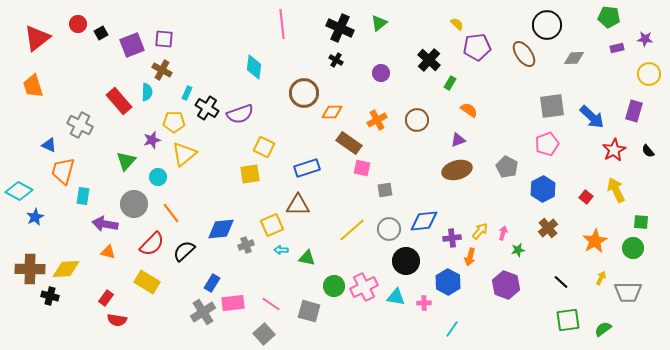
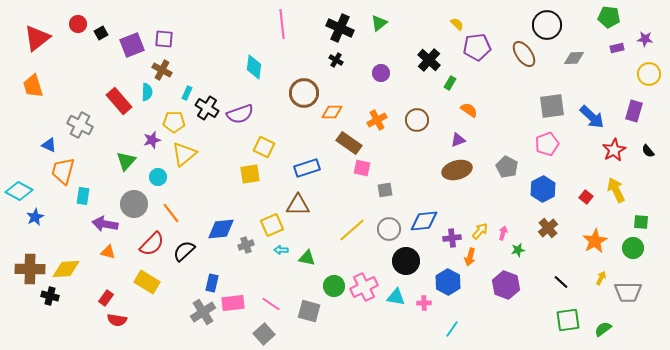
blue rectangle at (212, 283): rotated 18 degrees counterclockwise
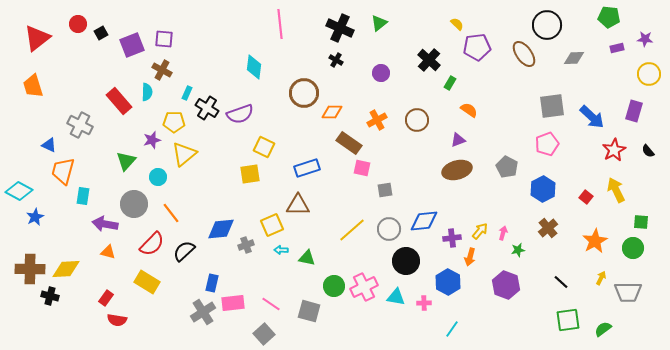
pink line at (282, 24): moved 2 px left
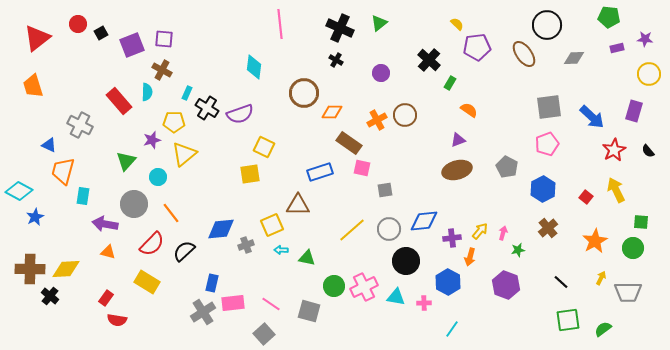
gray square at (552, 106): moved 3 px left, 1 px down
brown circle at (417, 120): moved 12 px left, 5 px up
blue rectangle at (307, 168): moved 13 px right, 4 px down
black cross at (50, 296): rotated 24 degrees clockwise
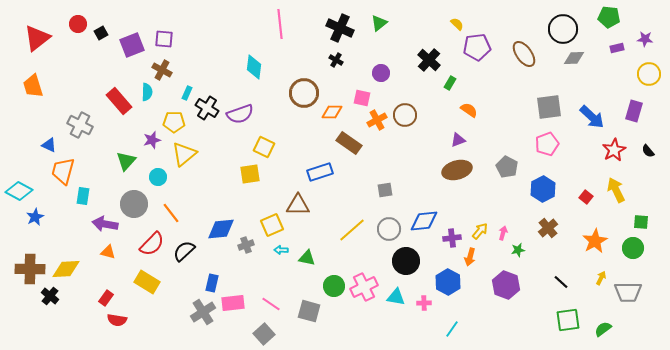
black circle at (547, 25): moved 16 px right, 4 px down
pink square at (362, 168): moved 70 px up
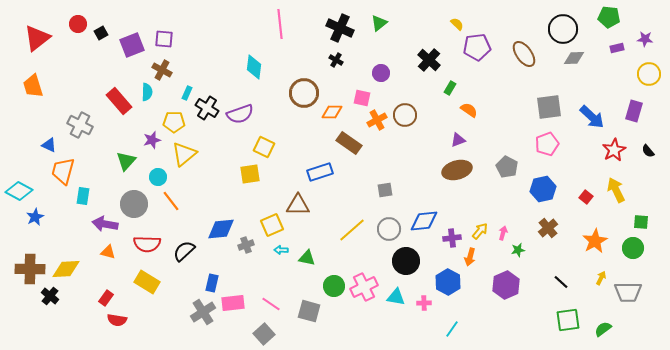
green rectangle at (450, 83): moved 5 px down
blue hexagon at (543, 189): rotated 15 degrees clockwise
orange line at (171, 213): moved 12 px up
red semicircle at (152, 244): moved 5 px left; rotated 48 degrees clockwise
purple hexagon at (506, 285): rotated 16 degrees clockwise
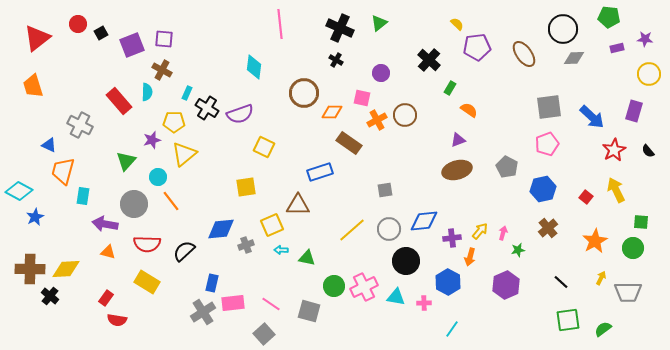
yellow square at (250, 174): moved 4 px left, 13 px down
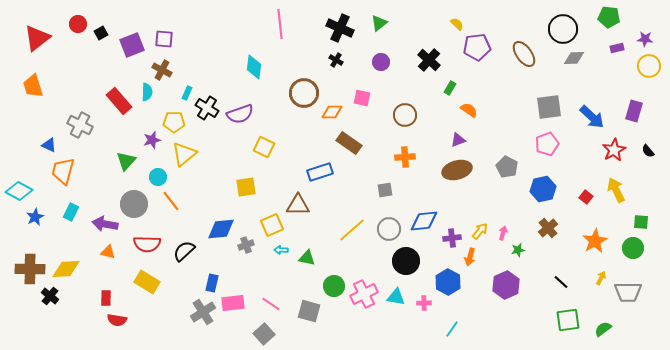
purple circle at (381, 73): moved 11 px up
yellow circle at (649, 74): moved 8 px up
orange cross at (377, 120): moved 28 px right, 37 px down; rotated 24 degrees clockwise
cyan rectangle at (83, 196): moved 12 px left, 16 px down; rotated 18 degrees clockwise
pink cross at (364, 287): moved 7 px down
red rectangle at (106, 298): rotated 35 degrees counterclockwise
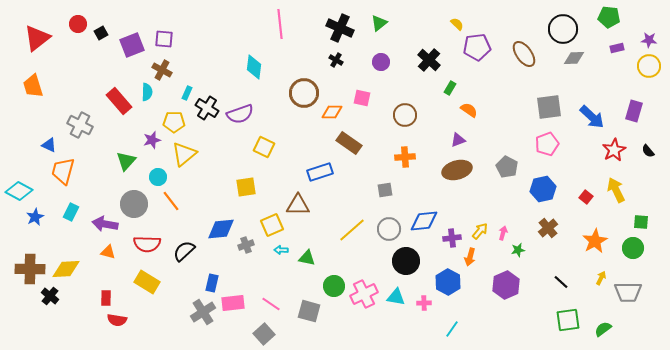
purple star at (645, 39): moved 4 px right, 1 px down
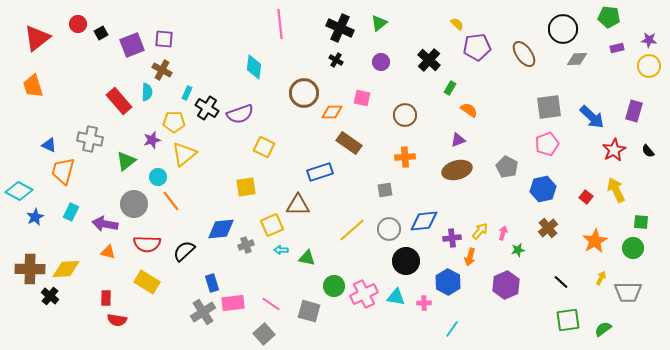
gray diamond at (574, 58): moved 3 px right, 1 px down
gray cross at (80, 125): moved 10 px right, 14 px down; rotated 15 degrees counterclockwise
green triangle at (126, 161): rotated 10 degrees clockwise
blue rectangle at (212, 283): rotated 30 degrees counterclockwise
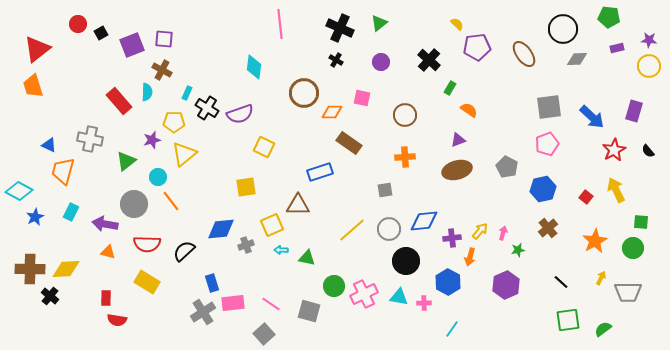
red triangle at (37, 38): moved 11 px down
cyan triangle at (396, 297): moved 3 px right
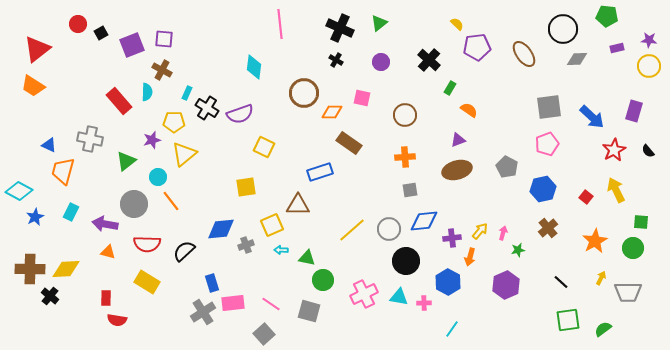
green pentagon at (609, 17): moved 2 px left, 1 px up
orange trapezoid at (33, 86): rotated 40 degrees counterclockwise
gray square at (385, 190): moved 25 px right
green circle at (334, 286): moved 11 px left, 6 px up
